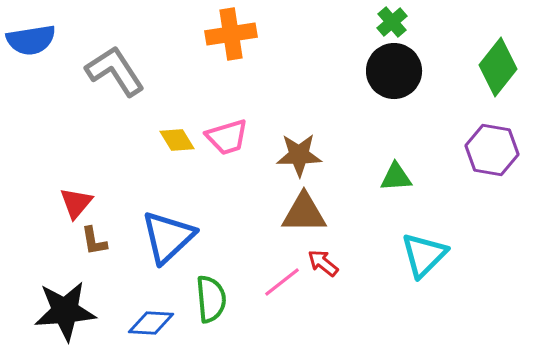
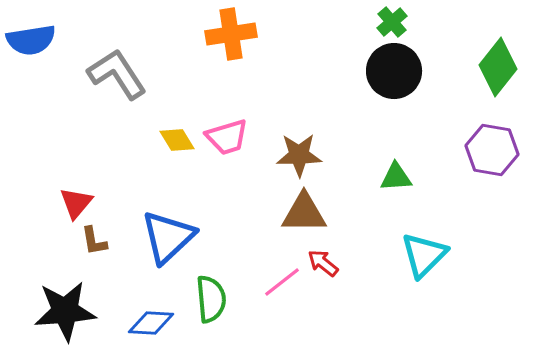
gray L-shape: moved 2 px right, 3 px down
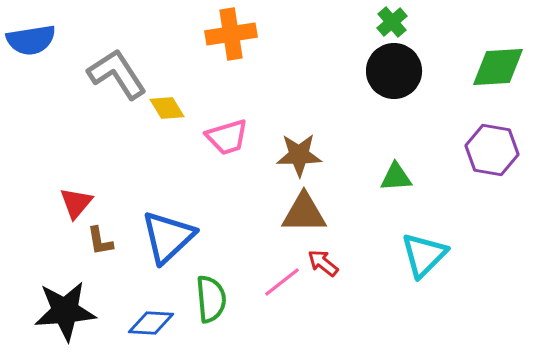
green diamond: rotated 48 degrees clockwise
yellow diamond: moved 10 px left, 32 px up
brown L-shape: moved 6 px right
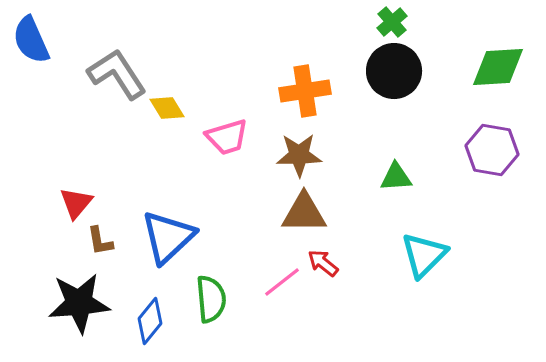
orange cross: moved 74 px right, 57 px down
blue semicircle: rotated 75 degrees clockwise
black star: moved 14 px right, 8 px up
blue diamond: moved 1 px left, 2 px up; rotated 54 degrees counterclockwise
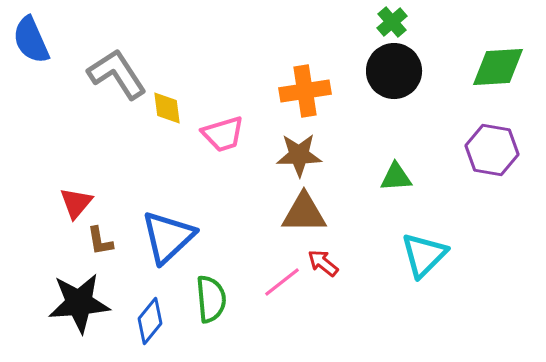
yellow diamond: rotated 24 degrees clockwise
pink trapezoid: moved 4 px left, 3 px up
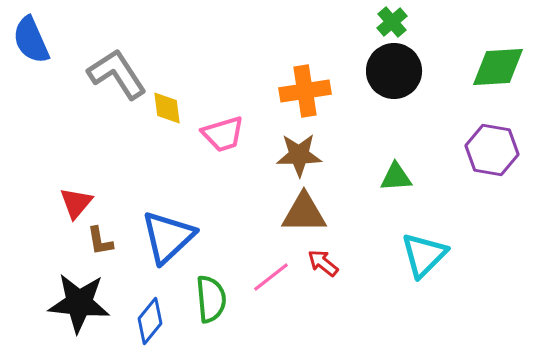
pink line: moved 11 px left, 5 px up
black star: rotated 10 degrees clockwise
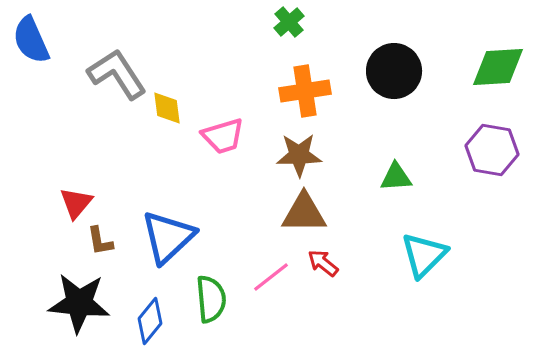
green cross: moved 103 px left
pink trapezoid: moved 2 px down
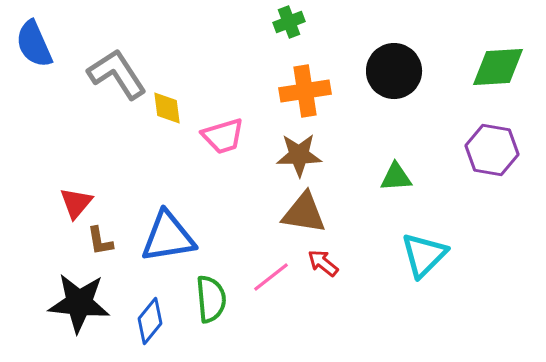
green cross: rotated 20 degrees clockwise
blue semicircle: moved 3 px right, 4 px down
brown triangle: rotated 9 degrees clockwise
blue triangle: rotated 34 degrees clockwise
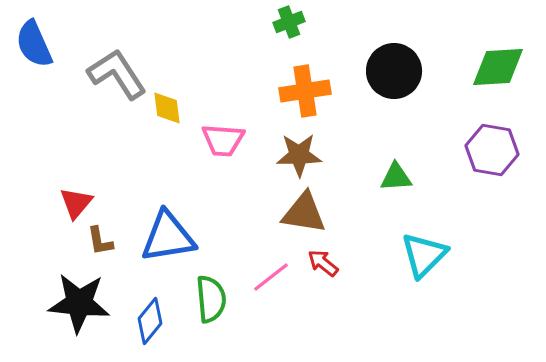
pink trapezoid: moved 4 px down; rotated 21 degrees clockwise
